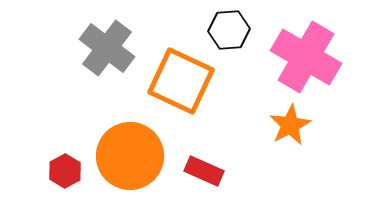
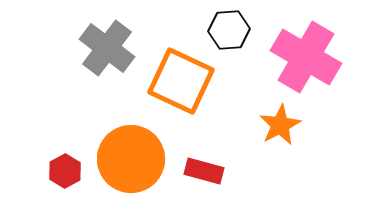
orange star: moved 10 px left
orange circle: moved 1 px right, 3 px down
red rectangle: rotated 9 degrees counterclockwise
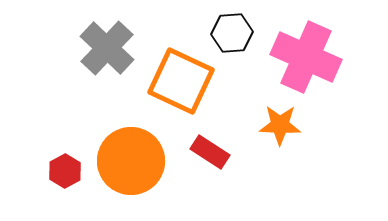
black hexagon: moved 3 px right, 3 px down
gray cross: rotated 6 degrees clockwise
pink cross: rotated 6 degrees counterclockwise
orange star: rotated 30 degrees clockwise
orange circle: moved 2 px down
red rectangle: moved 6 px right, 19 px up; rotated 18 degrees clockwise
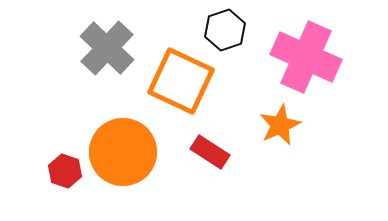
black hexagon: moved 7 px left, 3 px up; rotated 15 degrees counterclockwise
orange star: rotated 27 degrees counterclockwise
orange circle: moved 8 px left, 9 px up
red hexagon: rotated 12 degrees counterclockwise
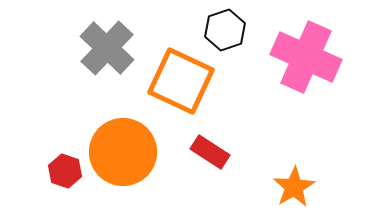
orange star: moved 14 px right, 62 px down; rotated 6 degrees counterclockwise
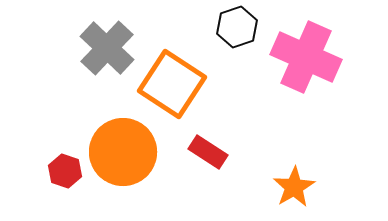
black hexagon: moved 12 px right, 3 px up
orange square: moved 9 px left, 3 px down; rotated 8 degrees clockwise
red rectangle: moved 2 px left
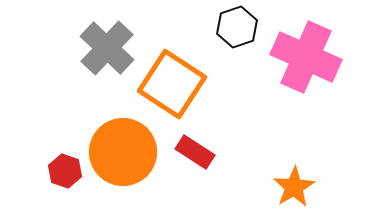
red rectangle: moved 13 px left
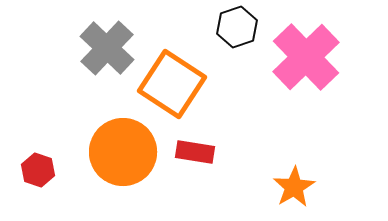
pink cross: rotated 22 degrees clockwise
red rectangle: rotated 24 degrees counterclockwise
red hexagon: moved 27 px left, 1 px up
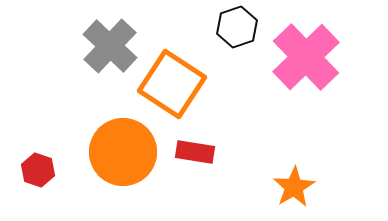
gray cross: moved 3 px right, 2 px up
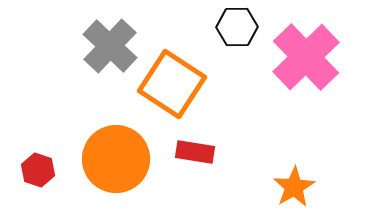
black hexagon: rotated 18 degrees clockwise
orange circle: moved 7 px left, 7 px down
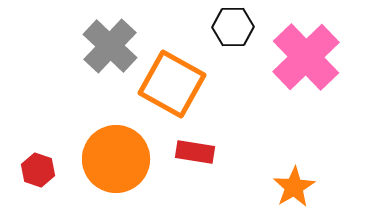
black hexagon: moved 4 px left
orange square: rotated 4 degrees counterclockwise
